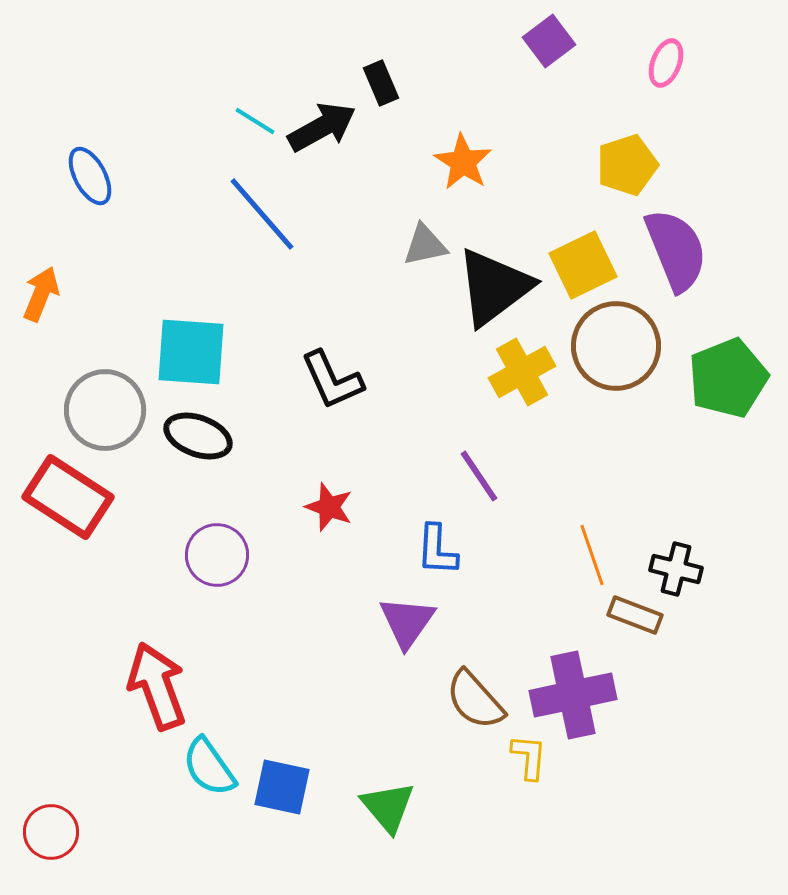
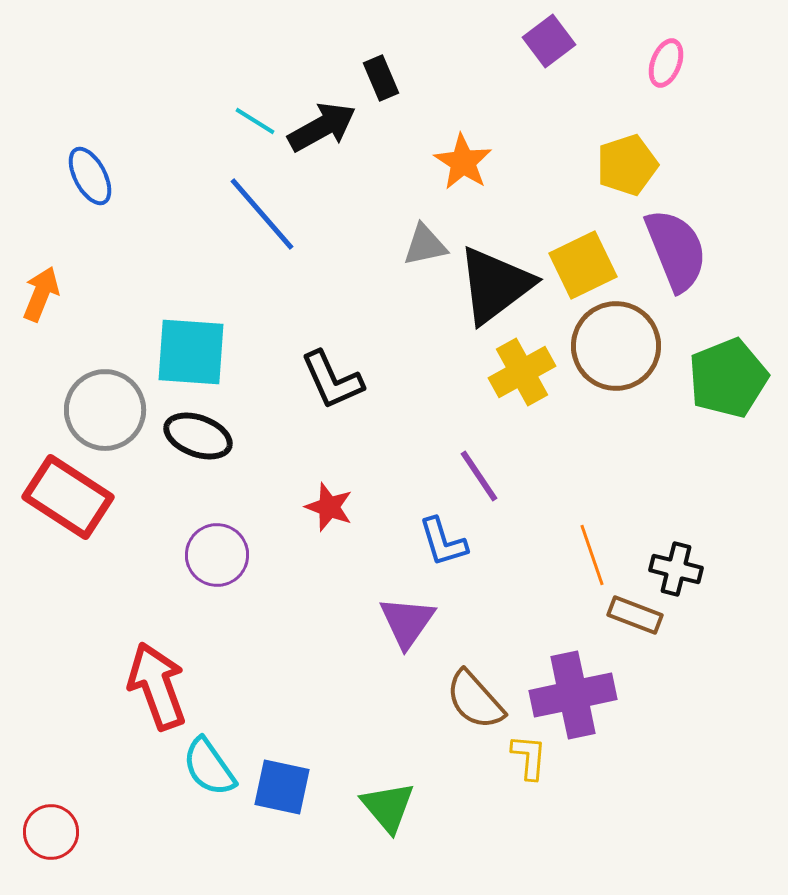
black rectangle: moved 5 px up
black triangle: moved 1 px right, 2 px up
blue L-shape: moved 6 px right, 8 px up; rotated 20 degrees counterclockwise
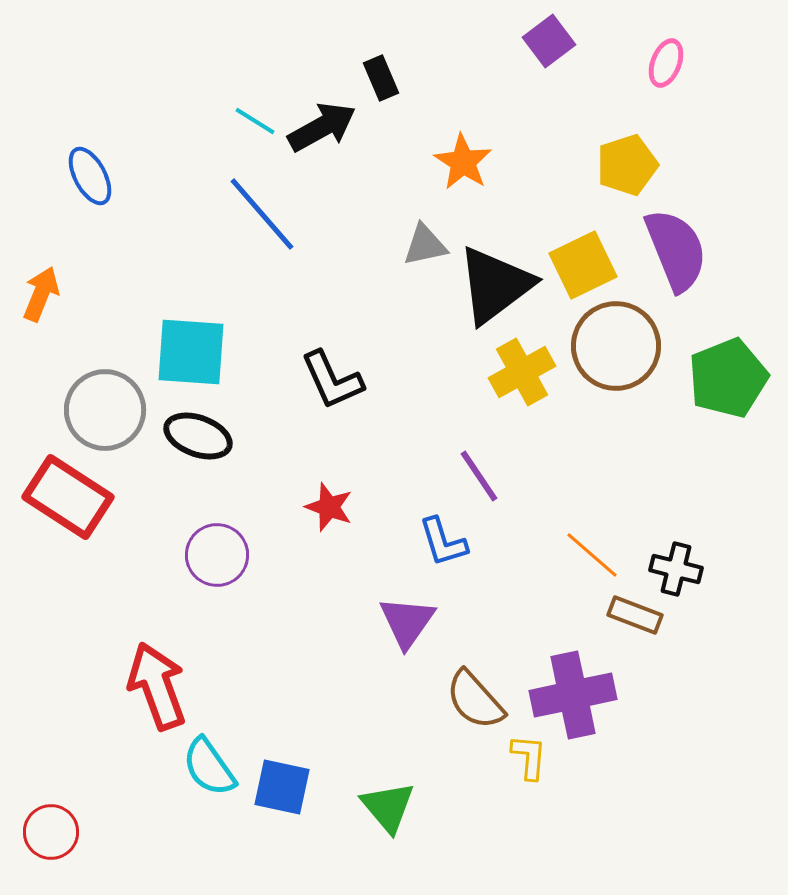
orange line: rotated 30 degrees counterclockwise
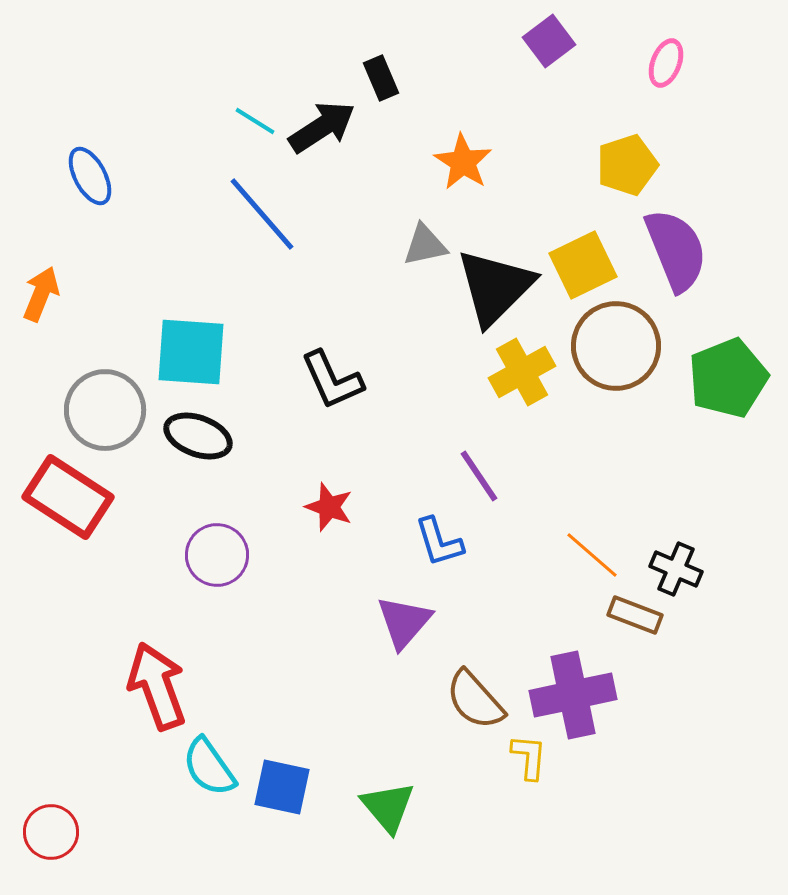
black arrow: rotated 4 degrees counterclockwise
black triangle: moved 2 px down; rotated 8 degrees counterclockwise
blue L-shape: moved 4 px left
black cross: rotated 9 degrees clockwise
purple triangle: moved 3 px left; rotated 6 degrees clockwise
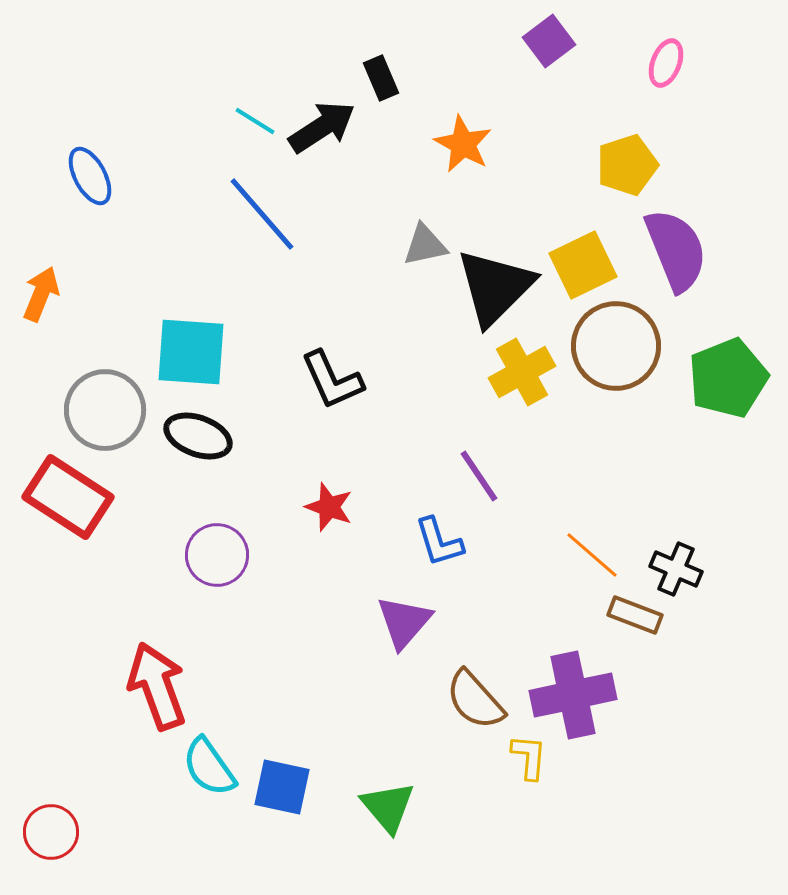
orange star: moved 18 px up; rotated 4 degrees counterclockwise
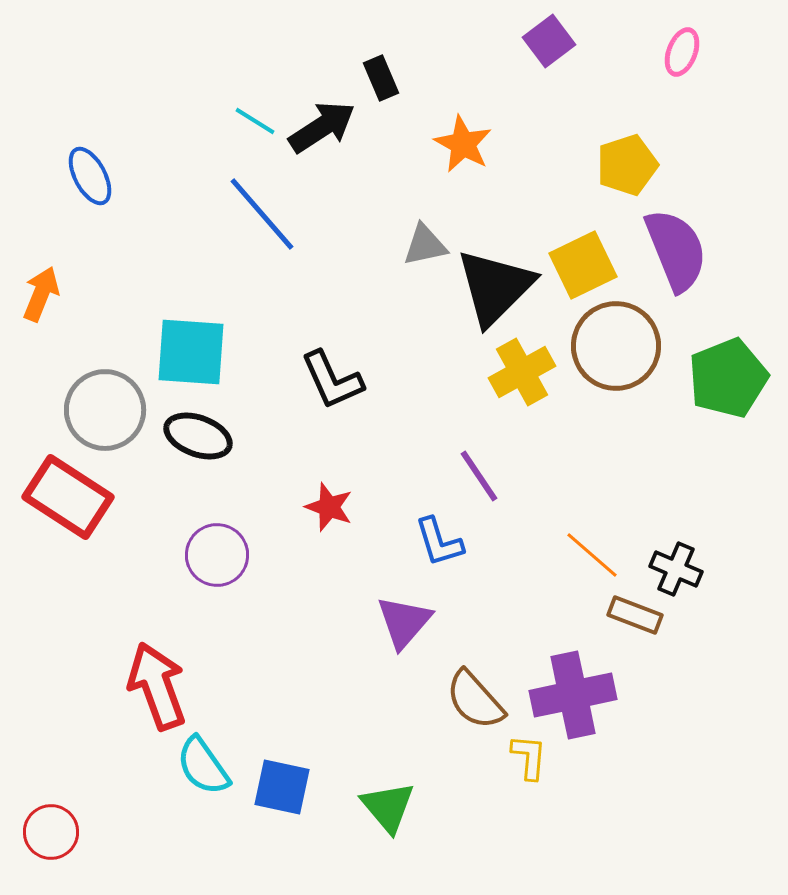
pink ellipse: moved 16 px right, 11 px up
cyan semicircle: moved 6 px left, 1 px up
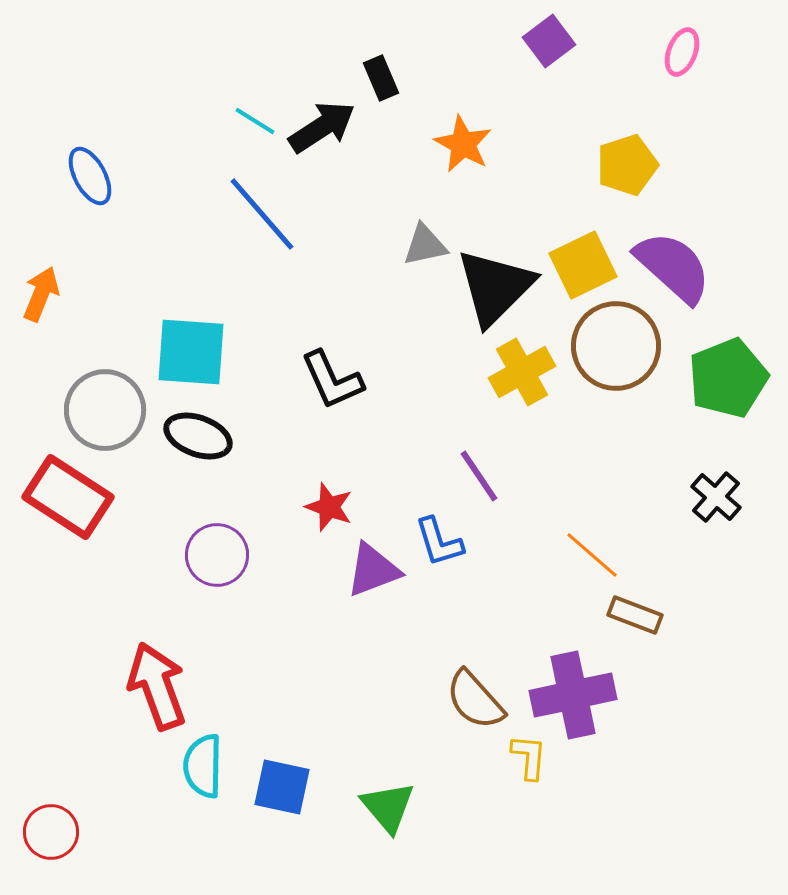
purple semicircle: moved 3 px left, 17 px down; rotated 26 degrees counterclockwise
black cross: moved 40 px right, 72 px up; rotated 18 degrees clockwise
purple triangle: moved 31 px left, 52 px up; rotated 28 degrees clockwise
cyan semicircle: rotated 36 degrees clockwise
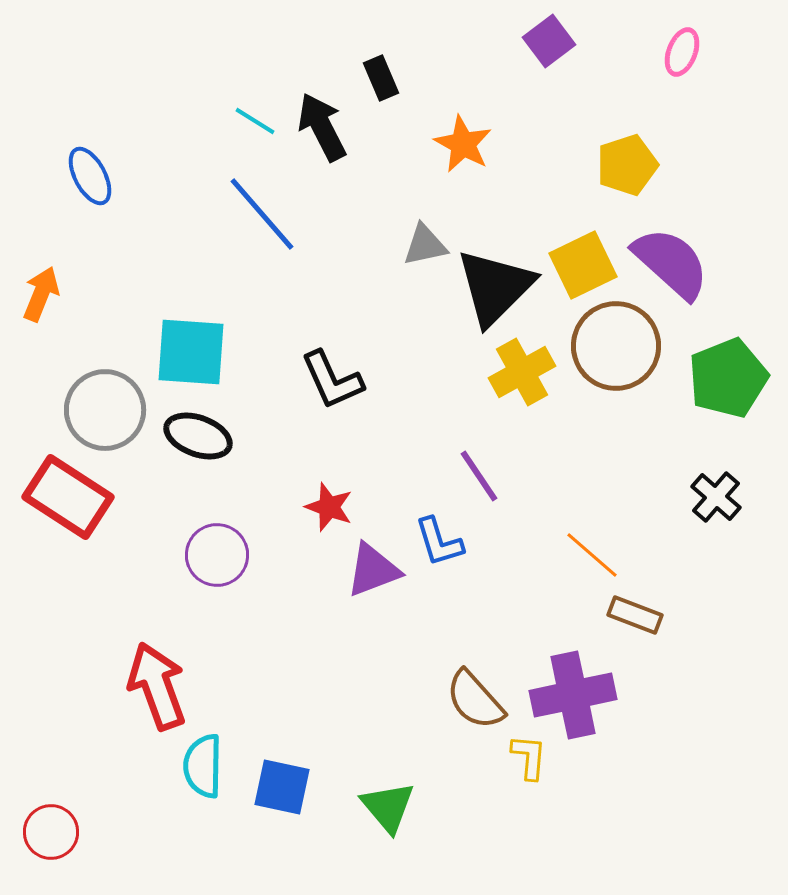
black arrow: rotated 84 degrees counterclockwise
purple semicircle: moved 2 px left, 4 px up
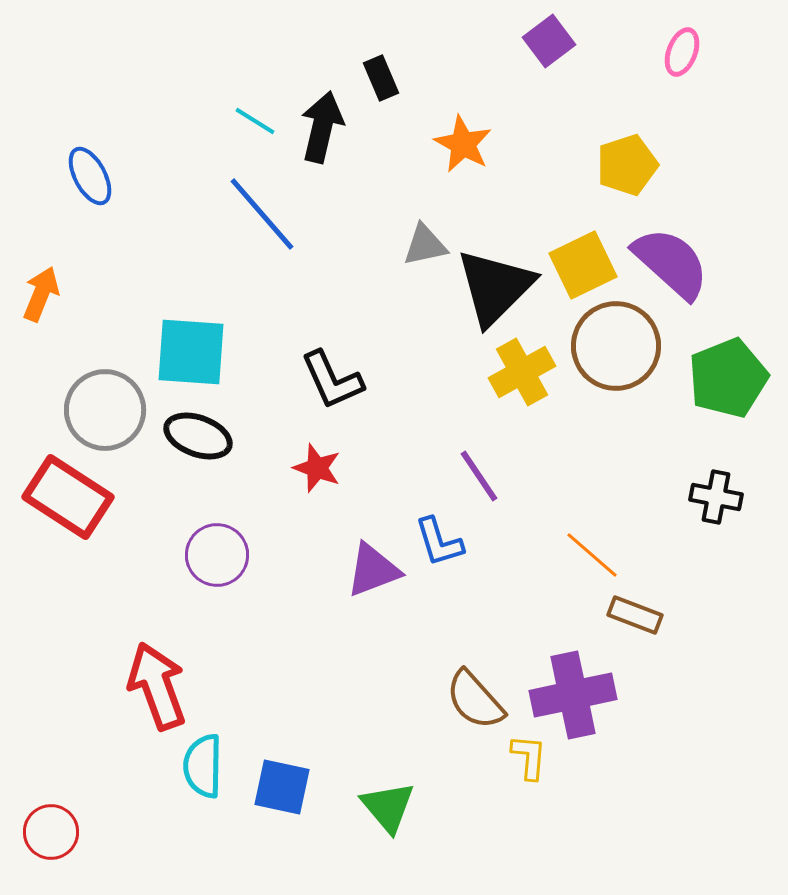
black arrow: rotated 40 degrees clockwise
black cross: rotated 30 degrees counterclockwise
red star: moved 12 px left, 39 px up
